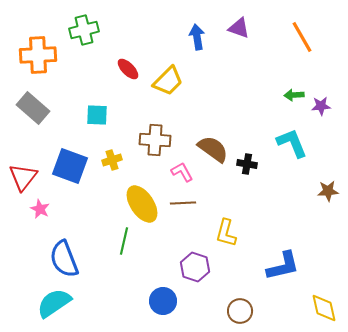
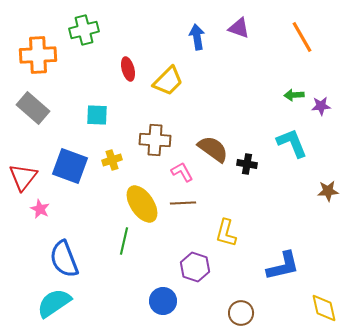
red ellipse: rotated 30 degrees clockwise
brown circle: moved 1 px right, 2 px down
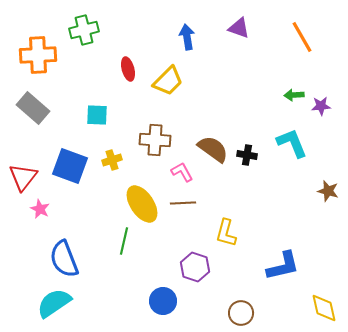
blue arrow: moved 10 px left
black cross: moved 9 px up
brown star: rotated 20 degrees clockwise
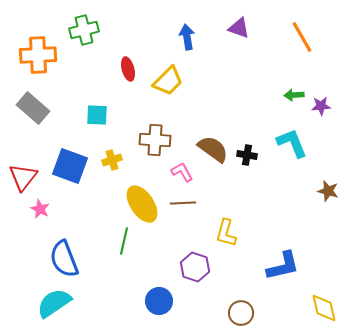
blue circle: moved 4 px left
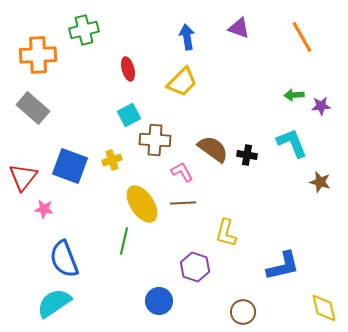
yellow trapezoid: moved 14 px right, 1 px down
cyan square: moved 32 px right; rotated 30 degrees counterclockwise
brown star: moved 8 px left, 9 px up
pink star: moved 4 px right; rotated 18 degrees counterclockwise
brown circle: moved 2 px right, 1 px up
